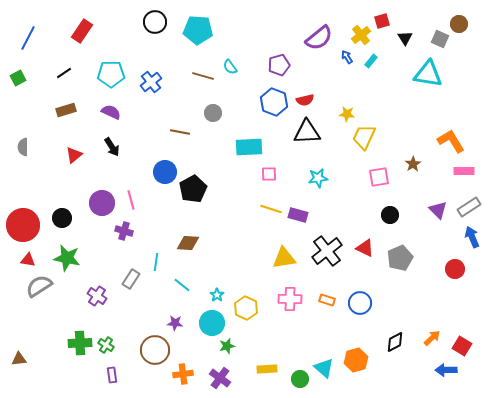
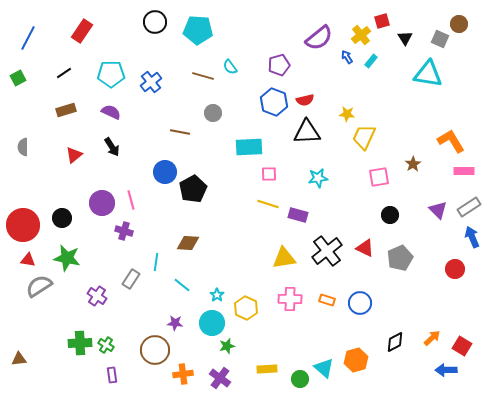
yellow line at (271, 209): moved 3 px left, 5 px up
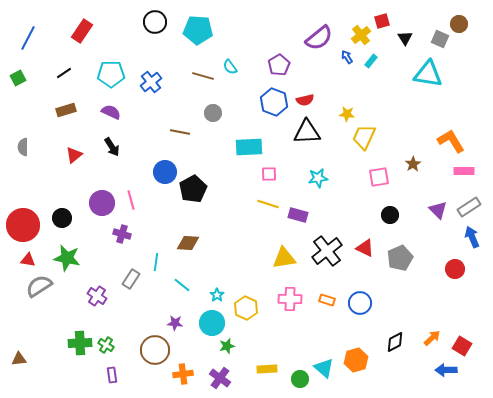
purple pentagon at (279, 65): rotated 15 degrees counterclockwise
purple cross at (124, 231): moved 2 px left, 3 px down
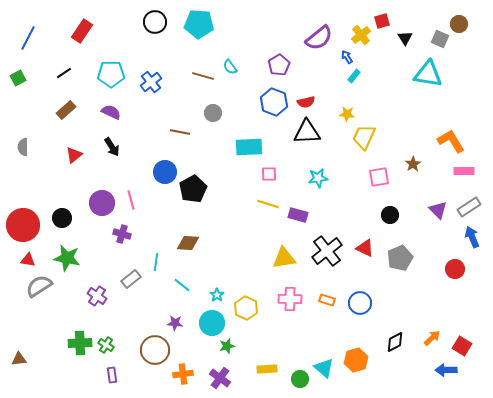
cyan pentagon at (198, 30): moved 1 px right, 6 px up
cyan rectangle at (371, 61): moved 17 px left, 15 px down
red semicircle at (305, 100): moved 1 px right, 2 px down
brown rectangle at (66, 110): rotated 24 degrees counterclockwise
gray rectangle at (131, 279): rotated 18 degrees clockwise
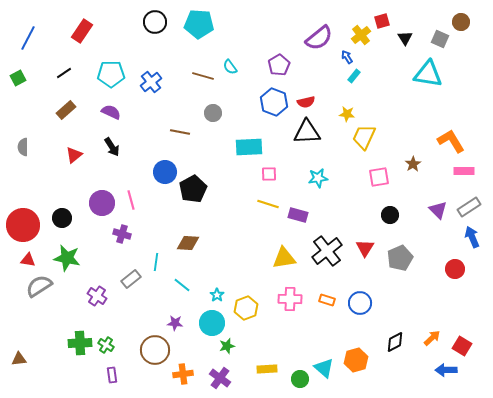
brown circle at (459, 24): moved 2 px right, 2 px up
red triangle at (365, 248): rotated 36 degrees clockwise
yellow hexagon at (246, 308): rotated 15 degrees clockwise
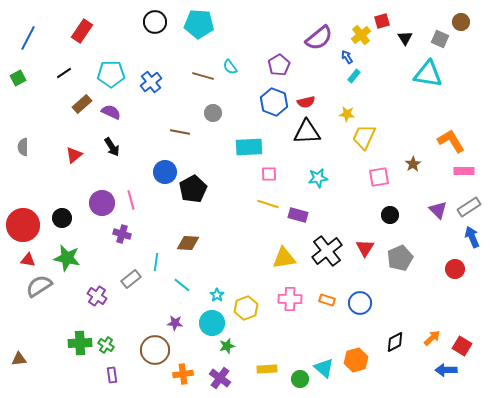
brown rectangle at (66, 110): moved 16 px right, 6 px up
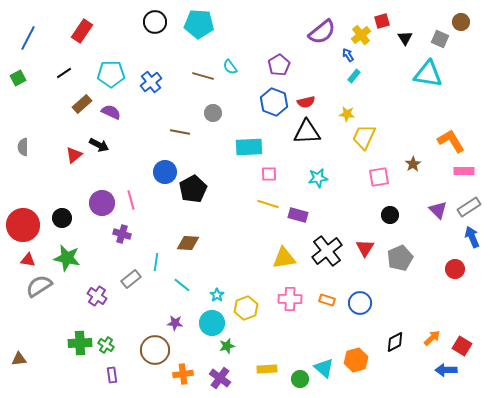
purple semicircle at (319, 38): moved 3 px right, 6 px up
blue arrow at (347, 57): moved 1 px right, 2 px up
black arrow at (112, 147): moved 13 px left, 2 px up; rotated 30 degrees counterclockwise
